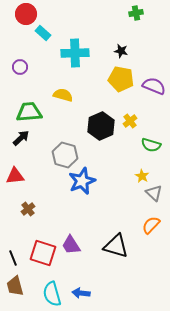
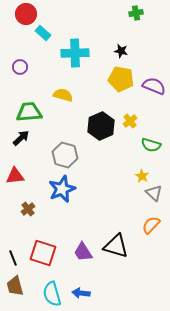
blue star: moved 20 px left, 8 px down
purple trapezoid: moved 12 px right, 7 px down
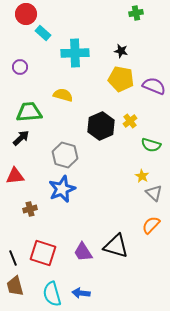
brown cross: moved 2 px right; rotated 24 degrees clockwise
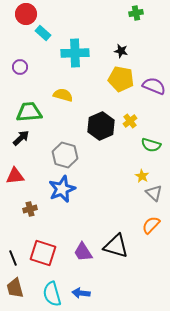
brown trapezoid: moved 2 px down
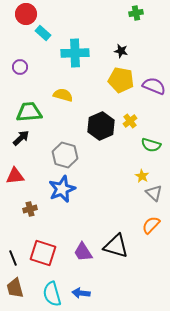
yellow pentagon: moved 1 px down
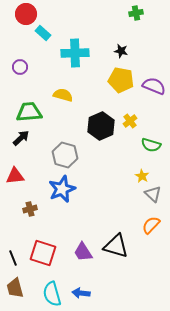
gray triangle: moved 1 px left, 1 px down
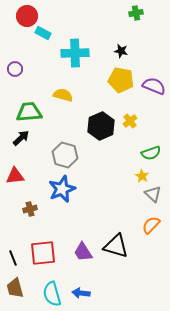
red circle: moved 1 px right, 2 px down
cyan rectangle: rotated 14 degrees counterclockwise
purple circle: moved 5 px left, 2 px down
green semicircle: moved 8 px down; rotated 36 degrees counterclockwise
red square: rotated 24 degrees counterclockwise
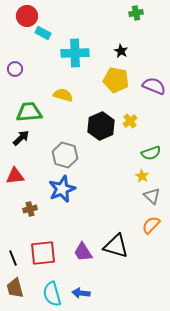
black star: rotated 16 degrees clockwise
yellow pentagon: moved 5 px left
gray triangle: moved 1 px left, 2 px down
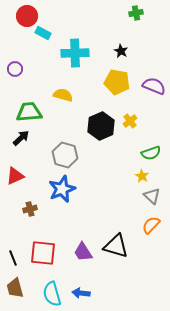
yellow pentagon: moved 1 px right, 2 px down
red triangle: rotated 18 degrees counterclockwise
red square: rotated 12 degrees clockwise
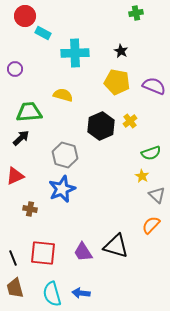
red circle: moved 2 px left
gray triangle: moved 5 px right, 1 px up
brown cross: rotated 24 degrees clockwise
